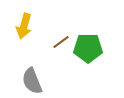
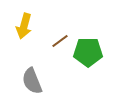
brown line: moved 1 px left, 1 px up
green pentagon: moved 4 px down
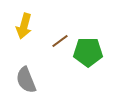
gray semicircle: moved 6 px left, 1 px up
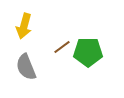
brown line: moved 2 px right, 6 px down
gray semicircle: moved 13 px up
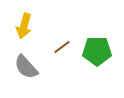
green pentagon: moved 9 px right, 1 px up
gray semicircle: rotated 20 degrees counterclockwise
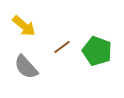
yellow arrow: rotated 65 degrees counterclockwise
green pentagon: rotated 20 degrees clockwise
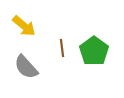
brown line: moved 1 px down; rotated 60 degrees counterclockwise
green pentagon: moved 3 px left; rotated 16 degrees clockwise
